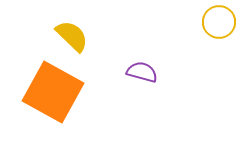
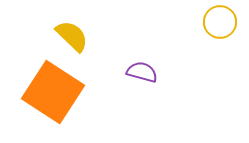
yellow circle: moved 1 px right
orange square: rotated 4 degrees clockwise
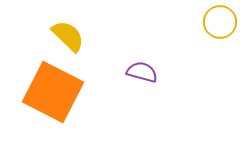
yellow semicircle: moved 4 px left
orange square: rotated 6 degrees counterclockwise
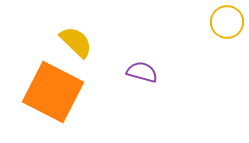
yellow circle: moved 7 px right
yellow semicircle: moved 8 px right, 6 px down
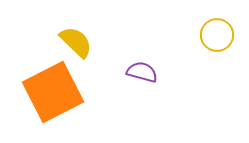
yellow circle: moved 10 px left, 13 px down
orange square: rotated 36 degrees clockwise
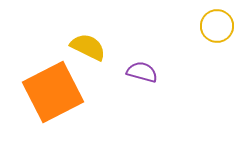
yellow circle: moved 9 px up
yellow semicircle: moved 12 px right, 5 px down; rotated 18 degrees counterclockwise
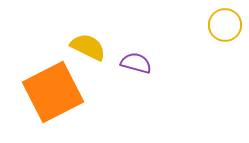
yellow circle: moved 8 px right, 1 px up
purple semicircle: moved 6 px left, 9 px up
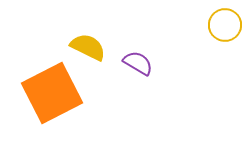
purple semicircle: moved 2 px right; rotated 16 degrees clockwise
orange square: moved 1 px left, 1 px down
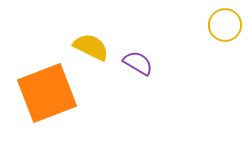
yellow semicircle: moved 3 px right
orange square: moved 5 px left; rotated 6 degrees clockwise
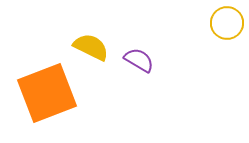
yellow circle: moved 2 px right, 2 px up
purple semicircle: moved 1 px right, 3 px up
